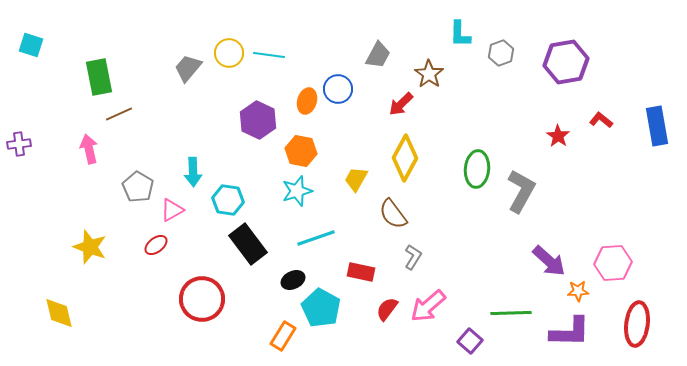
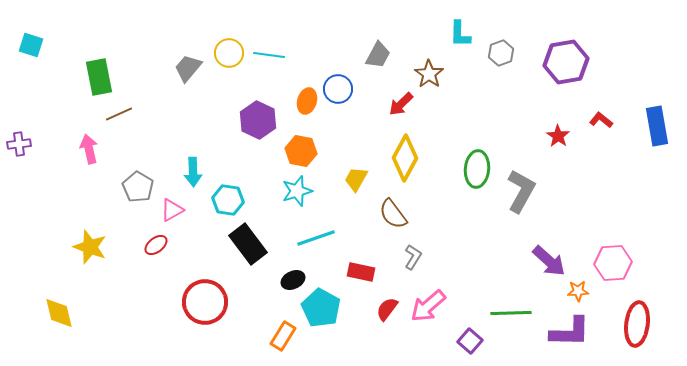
red circle at (202, 299): moved 3 px right, 3 px down
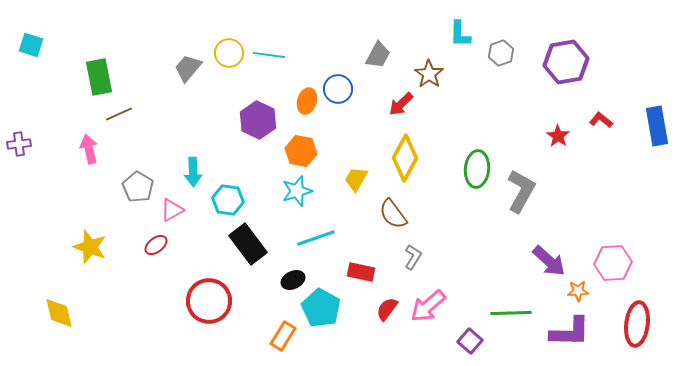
red circle at (205, 302): moved 4 px right, 1 px up
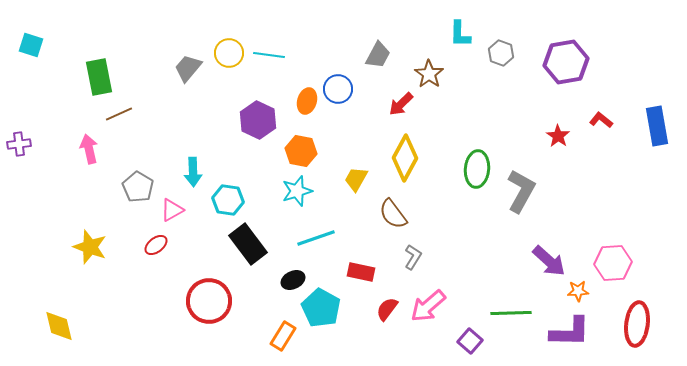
gray hexagon at (501, 53): rotated 20 degrees counterclockwise
yellow diamond at (59, 313): moved 13 px down
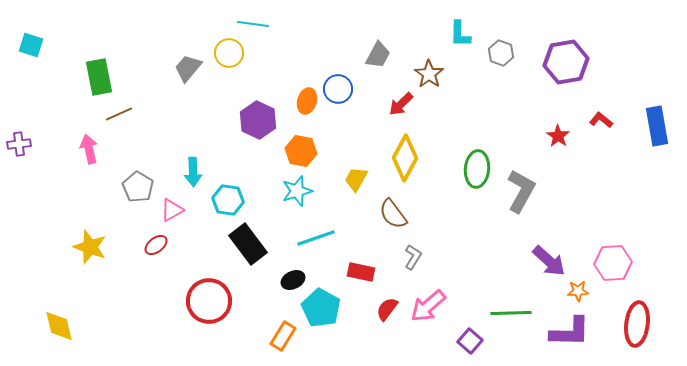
cyan line at (269, 55): moved 16 px left, 31 px up
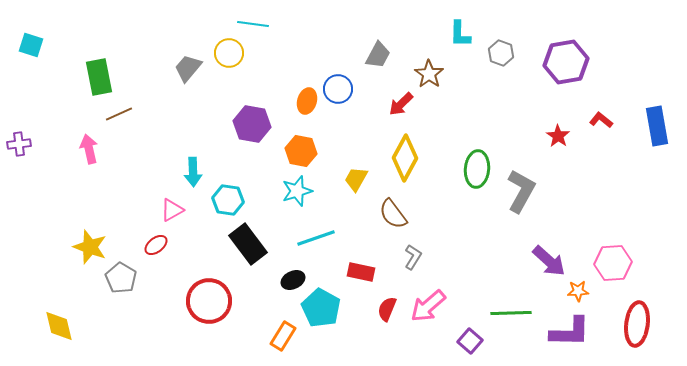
purple hexagon at (258, 120): moved 6 px left, 4 px down; rotated 15 degrees counterclockwise
gray pentagon at (138, 187): moved 17 px left, 91 px down
red semicircle at (387, 309): rotated 15 degrees counterclockwise
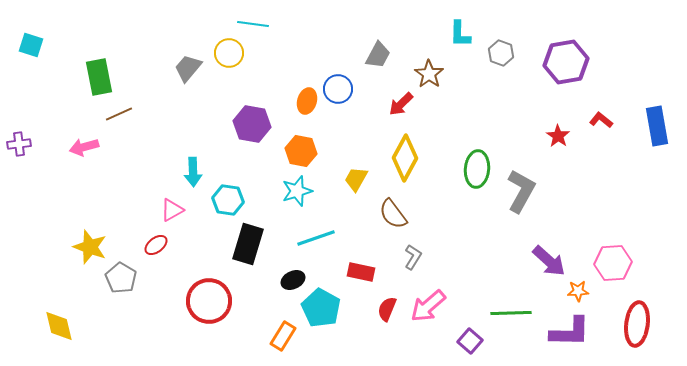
pink arrow at (89, 149): moved 5 px left, 2 px up; rotated 92 degrees counterclockwise
black rectangle at (248, 244): rotated 54 degrees clockwise
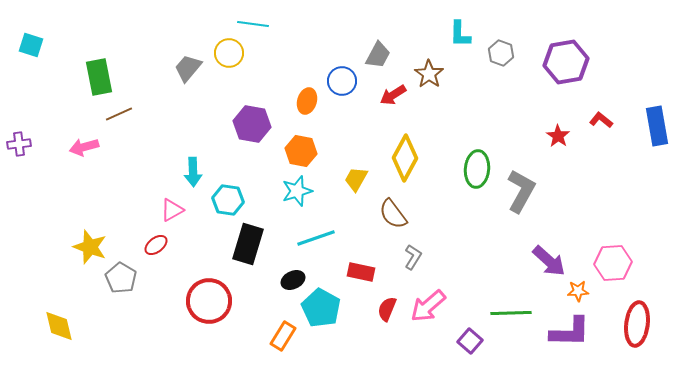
blue circle at (338, 89): moved 4 px right, 8 px up
red arrow at (401, 104): moved 8 px left, 9 px up; rotated 12 degrees clockwise
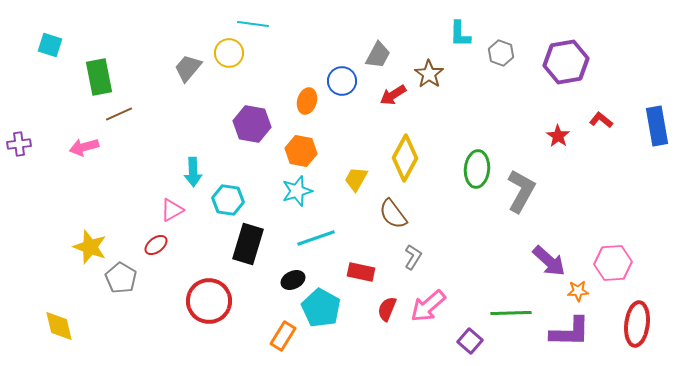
cyan square at (31, 45): moved 19 px right
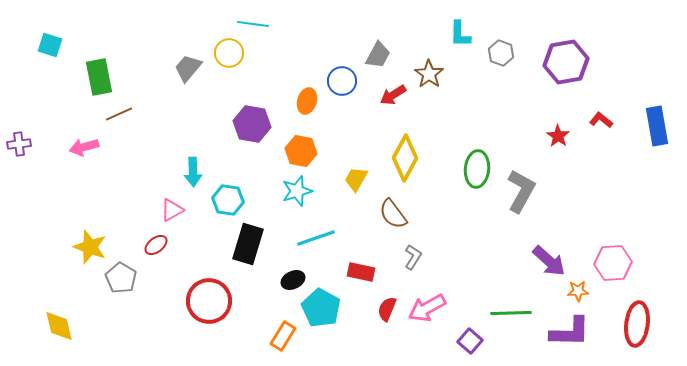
pink arrow at (428, 306): moved 1 px left, 2 px down; rotated 12 degrees clockwise
